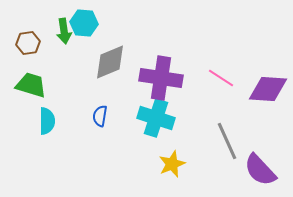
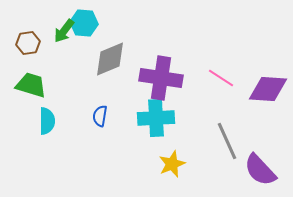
green arrow: rotated 45 degrees clockwise
gray diamond: moved 3 px up
cyan cross: rotated 21 degrees counterclockwise
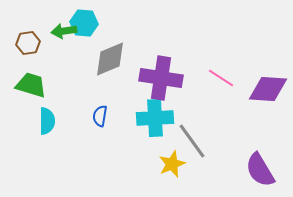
green arrow: rotated 45 degrees clockwise
cyan cross: moved 1 px left
gray line: moved 35 px left; rotated 12 degrees counterclockwise
purple semicircle: rotated 12 degrees clockwise
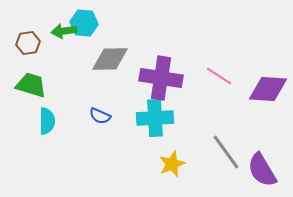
gray diamond: rotated 21 degrees clockwise
pink line: moved 2 px left, 2 px up
blue semicircle: rotated 75 degrees counterclockwise
gray line: moved 34 px right, 11 px down
purple semicircle: moved 2 px right
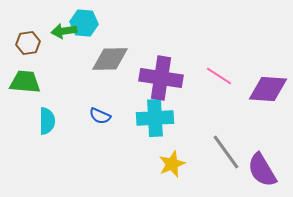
green trapezoid: moved 6 px left, 3 px up; rotated 12 degrees counterclockwise
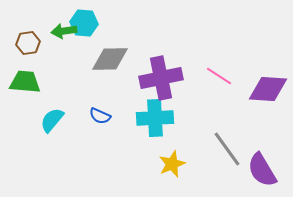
purple cross: rotated 21 degrees counterclockwise
cyan semicircle: moved 5 px right, 1 px up; rotated 140 degrees counterclockwise
gray line: moved 1 px right, 3 px up
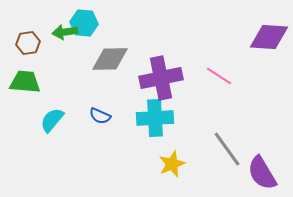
green arrow: moved 1 px right, 1 px down
purple diamond: moved 1 px right, 52 px up
purple semicircle: moved 3 px down
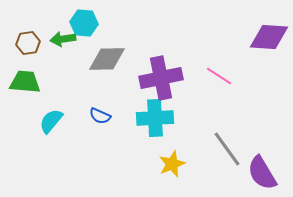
green arrow: moved 2 px left, 7 px down
gray diamond: moved 3 px left
cyan semicircle: moved 1 px left, 1 px down
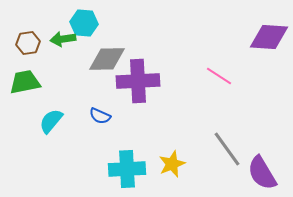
purple cross: moved 23 px left, 3 px down; rotated 9 degrees clockwise
green trapezoid: rotated 16 degrees counterclockwise
cyan cross: moved 28 px left, 51 px down
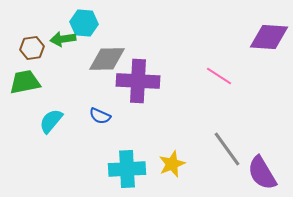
brown hexagon: moved 4 px right, 5 px down
purple cross: rotated 6 degrees clockwise
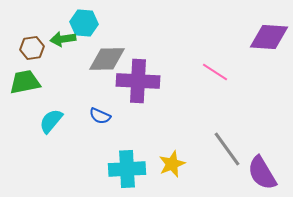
pink line: moved 4 px left, 4 px up
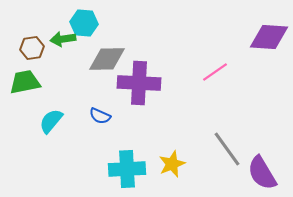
pink line: rotated 68 degrees counterclockwise
purple cross: moved 1 px right, 2 px down
